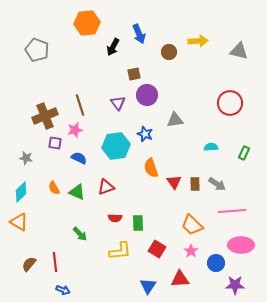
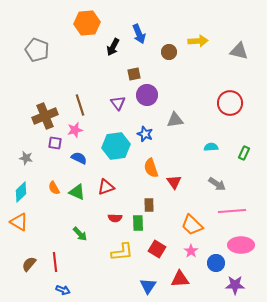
brown rectangle at (195, 184): moved 46 px left, 21 px down
yellow L-shape at (120, 251): moved 2 px right, 1 px down
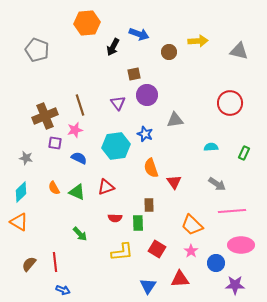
blue arrow at (139, 34): rotated 48 degrees counterclockwise
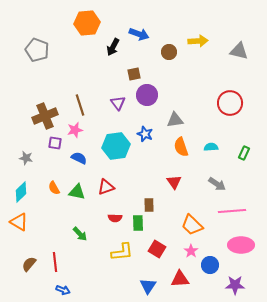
orange semicircle at (151, 168): moved 30 px right, 21 px up
green triangle at (77, 192): rotated 12 degrees counterclockwise
blue circle at (216, 263): moved 6 px left, 2 px down
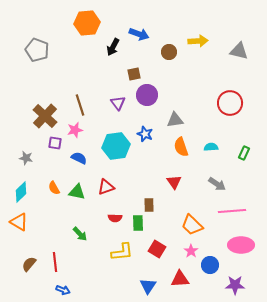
brown cross at (45, 116): rotated 25 degrees counterclockwise
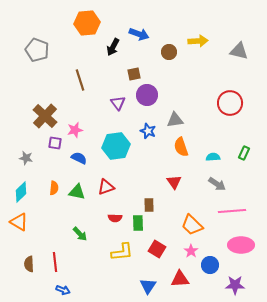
brown line at (80, 105): moved 25 px up
blue star at (145, 134): moved 3 px right, 3 px up
cyan semicircle at (211, 147): moved 2 px right, 10 px down
orange semicircle at (54, 188): rotated 144 degrees counterclockwise
brown semicircle at (29, 264): rotated 42 degrees counterclockwise
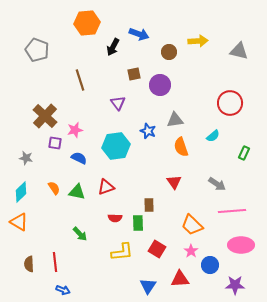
purple circle at (147, 95): moved 13 px right, 10 px up
cyan semicircle at (213, 157): moved 21 px up; rotated 144 degrees clockwise
orange semicircle at (54, 188): rotated 40 degrees counterclockwise
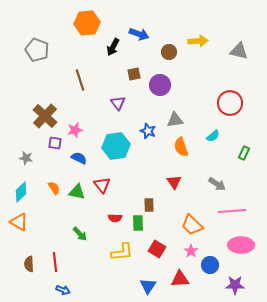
red triangle at (106, 187): moved 4 px left, 2 px up; rotated 48 degrees counterclockwise
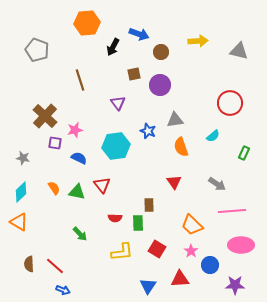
brown circle at (169, 52): moved 8 px left
gray star at (26, 158): moved 3 px left
red line at (55, 262): moved 4 px down; rotated 42 degrees counterclockwise
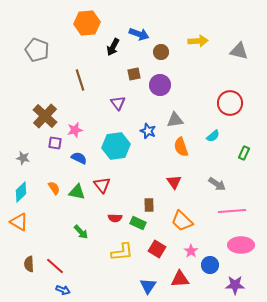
green rectangle at (138, 223): rotated 63 degrees counterclockwise
orange trapezoid at (192, 225): moved 10 px left, 4 px up
green arrow at (80, 234): moved 1 px right, 2 px up
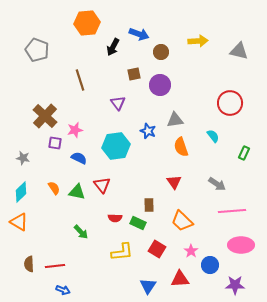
cyan semicircle at (213, 136): rotated 88 degrees counterclockwise
red line at (55, 266): rotated 48 degrees counterclockwise
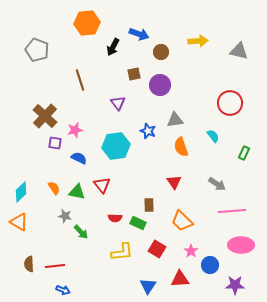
gray star at (23, 158): moved 42 px right, 58 px down
